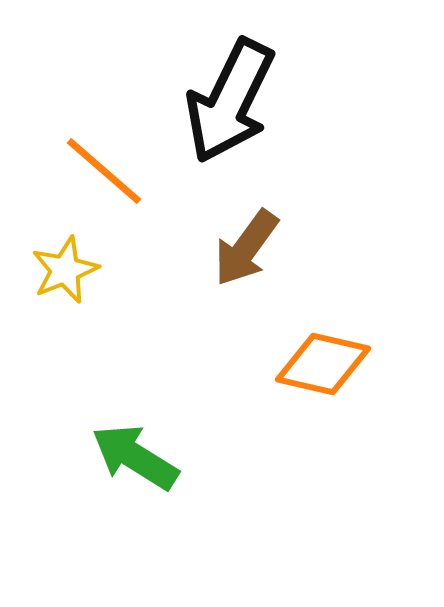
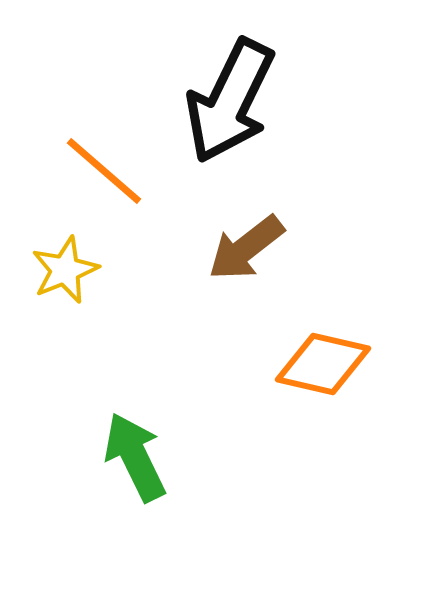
brown arrow: rotated 16 degrees clockwise
green arrow: rotated 32 degrees clockwise
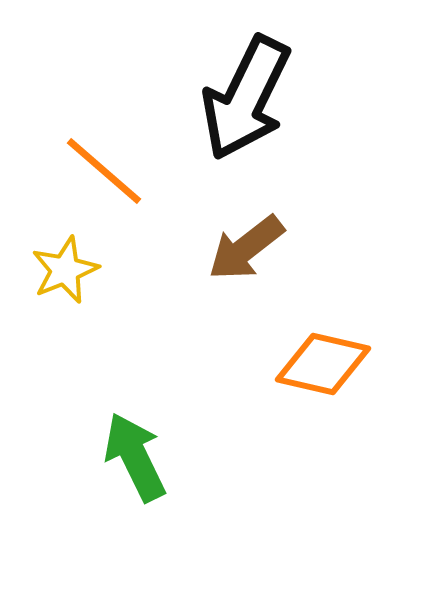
black arrow: moved 16 px right, 3 px up
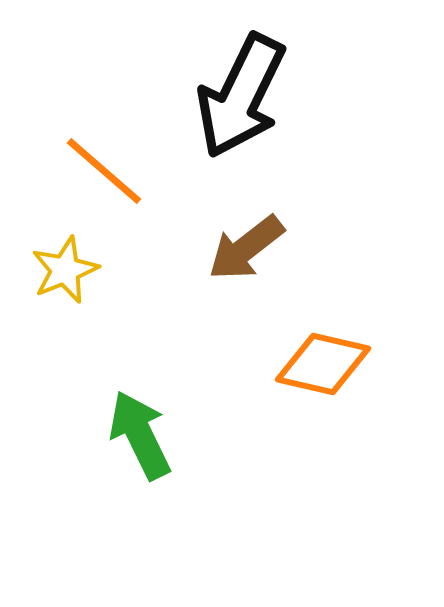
black arrow: moved 5 px left, 2 px up
green arrow: moved 5 px right, 22 px up
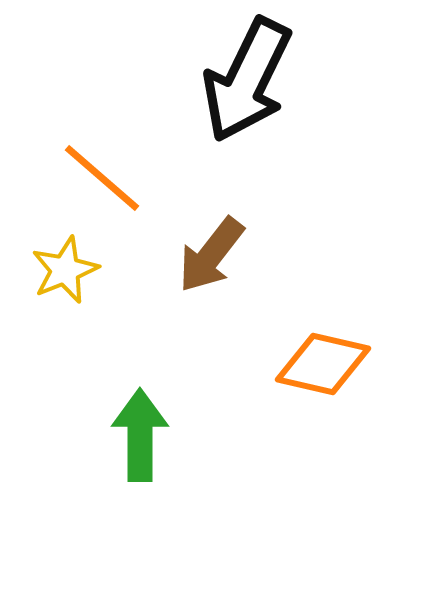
black arrow: moved 6 px right, 16 px up
orange line: moved 2 px left, 7 px down
brown arrow: moved 35 px left, 7 px down; rotated 14 degrees counterclockwise
green arrow: rotated 26 degrees clockwise
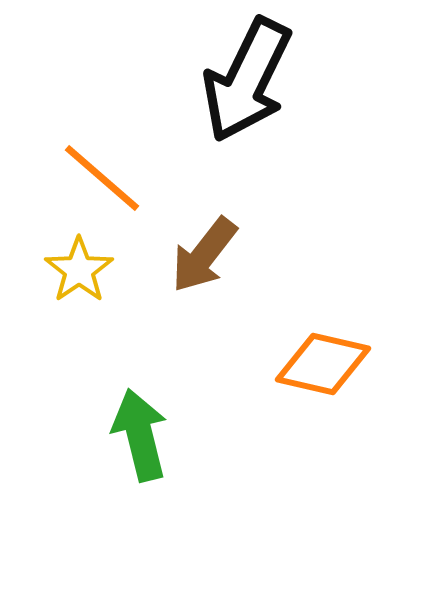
brown arrow: moved 7 px left
yellow star: moved 14 px right; rotated 12 degrees counterclockwise
green arrow: rotated 14 degrees counterclockwise
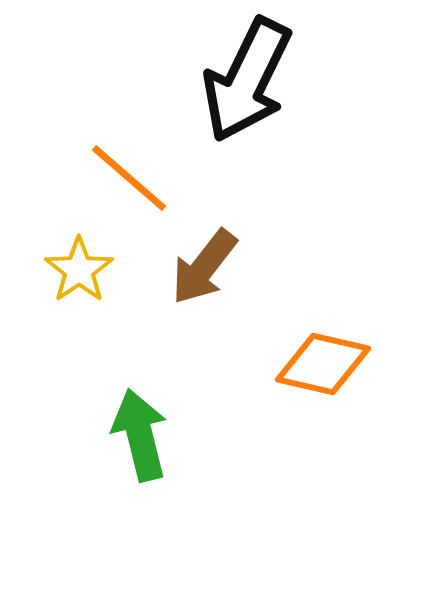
orange line: moved 27 px right
brown arrow: moved 12 px down
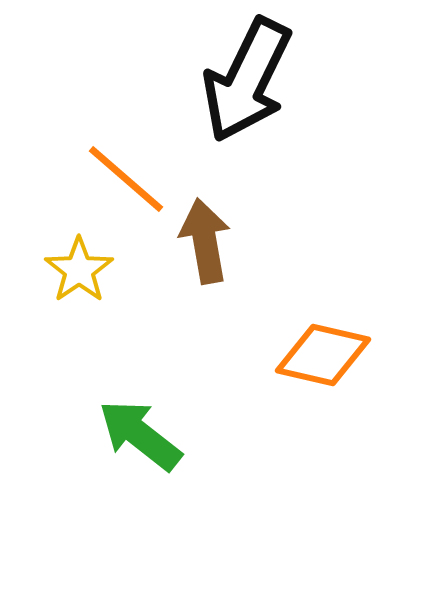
orange line: moved 3 px left, 1 px down
brown arrow: moved 1 px right, 26 px up; rotated 132 degrees clockwise
orange diamond: moved 9 px up
green arrow: rotated 38 degrees counterclockwise
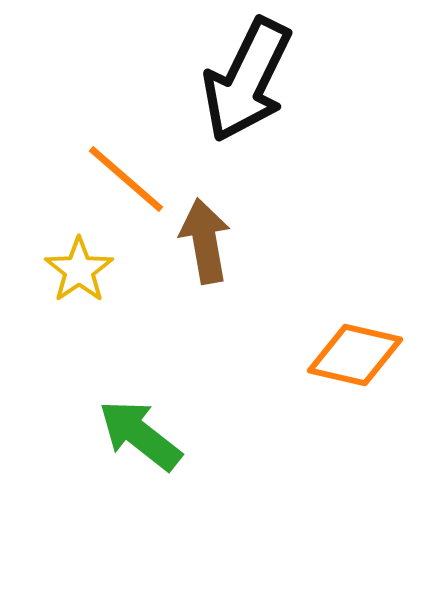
orange diamond: moved 32 px right
